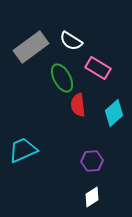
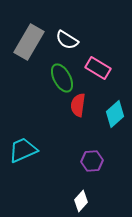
white semicircle: moved 4 px left, 1 px up
gray rectangle: moved 2 px left, 5 px up; rotated 24 degrees counterclockwise
red semicircle: rotated 15 degrees clockwise
cyan diamond: moved 1 px right, 1 px down
white diamond: moved 11 px left, 4 px down; rotated 15 degrees counterclockwise
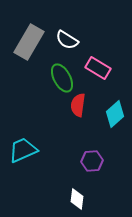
white diamond: moved 4 px left, 2 px up; rotated 35 degrees counterclockwise
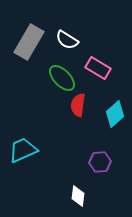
green ellipse: rotated 16 degrees counterclockwise
purple hexagon: moved 8 px right, 1 px down
white diamond: moved 1 px right, 3 px up
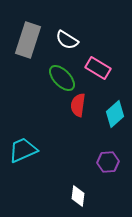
gray rectangle: moved 1 px left, 2 px up; rotated 12 degrees counterclockwise
purple hexagon: moved 8 px right
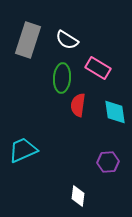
green ellipse: rotated 48 degrees clockwise
cyan diamond: moved 2 px up; rotated 56 degrees counterclockwise
